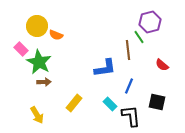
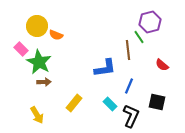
black L-shape: rotated 30 degrees clockwise
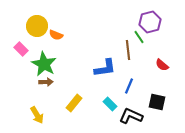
green star: moved 5 px right, 2 px down
brown arrow: moved 2 px right
black L-shape: rotated 90 degrees counterclockwise
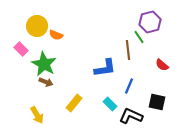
brown arrow: rotated 24 degrees clockwise
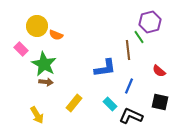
red semicircle: moved 3 px left, 6 px down
brown arrow: rotated 16 degrees counterclockwise
black square: moved 3 px right
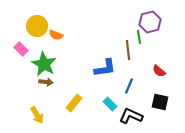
green line: rotated 24 degrees clockwise
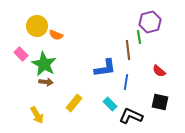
pink rectangle: moved 5 px down
blue line: moved 3 px left, 4 px up; rotated 14 degrees counterclockwise
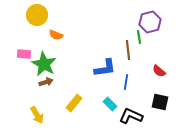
yellow circle: moved 11 px up
pink rectangle: moved 3 px right; rotated 40 degrees counterclockwise
brown arrow: rotated 24 degrees counterclockwise
